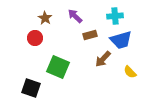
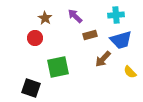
cyan cross: moved 1 px right, 1 px up
green square: rotated 35 degrees counterclockwise
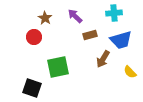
cyan cross: moved 2 px left, 2 px up
red circle: moved 1 px left, 1 px up
brown arrow: rotated 12 degrees counterclockwise
black square: moved 1 px right
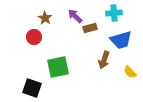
brown rectangle: moved 7 px up
brown arrow: moved 1 px right, 1 px down; rotated 12 degrees counterclockwise
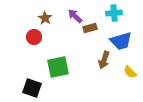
blue trapezoid: moved 1 px down
